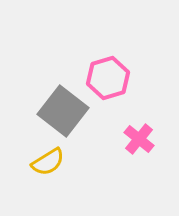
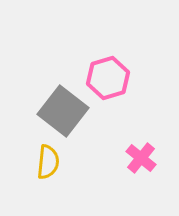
pink cross: moved 2 px right, 19 px down
yellow semicircle: rotated 52 degrees counterclockwise
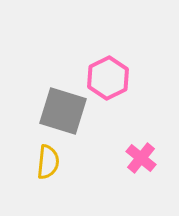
pink hexagon: rotated 9 degrees counterclockwise
gray square: rotated 21 degrees counterclockwise
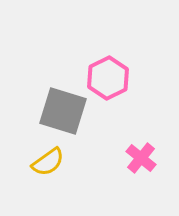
yellow semicircle: rotated 48 degrees clockwise
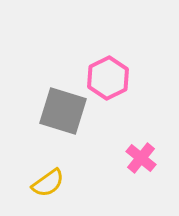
yellow semicircle: moved 21 px down
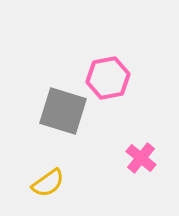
pink hexagon: rotated 15 degrees clockwise
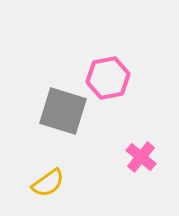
pink cross: moved 1 px up
